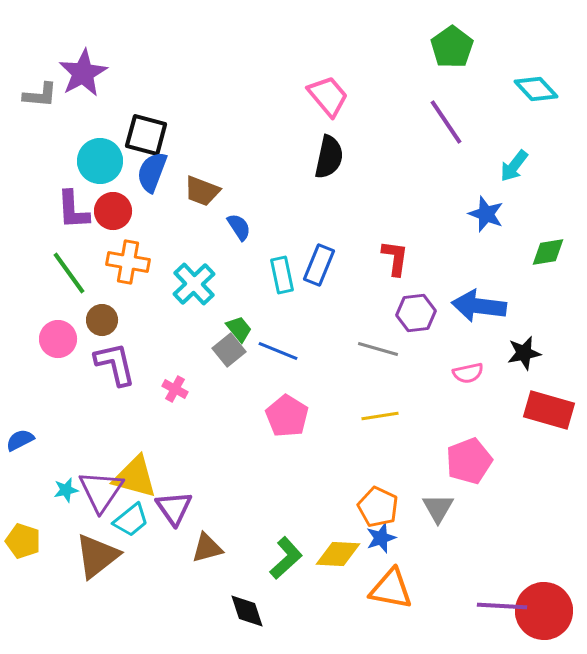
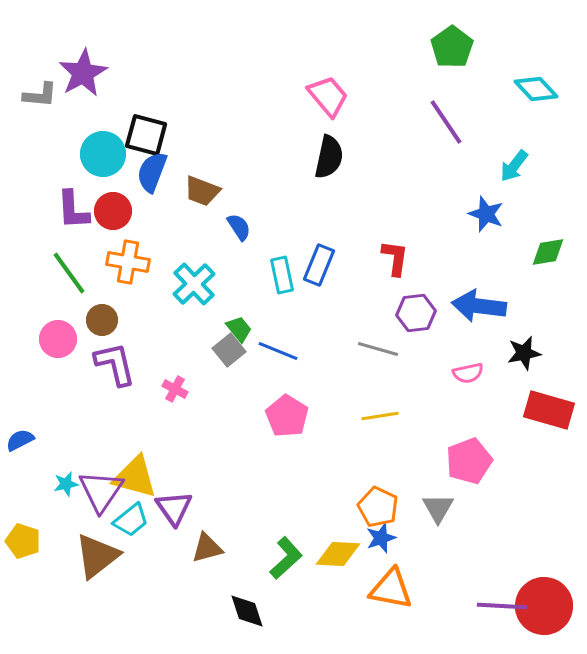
cyan circle at (100, 161): moved 3 px right, 7 px up
cyan star at (66, 490): moved 6 px up
red circle at (544, 611): moved 5 px up
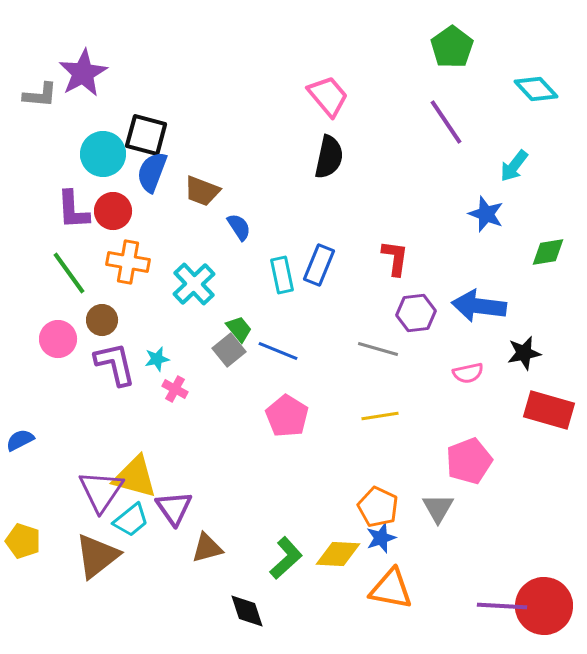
cyan star at (66, 484): moved 91 px right, 125 px up
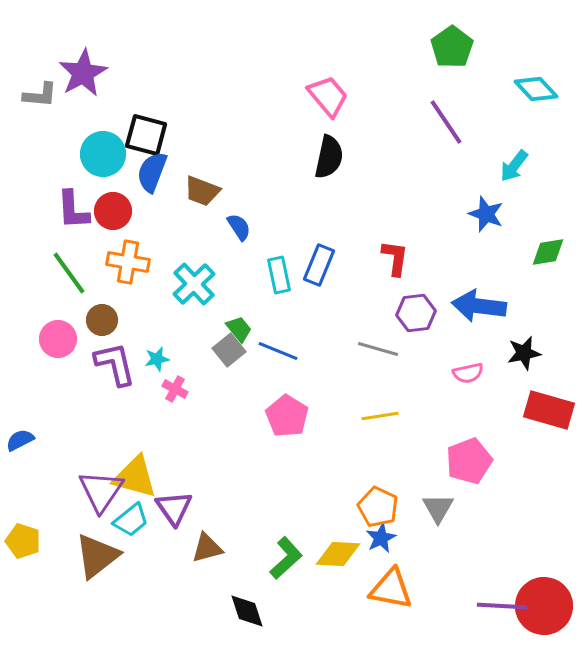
cyan rectangle at (282, 275): moved 3 px left
blue star at (381, 538): rotated 8 degrees counterclockwise
